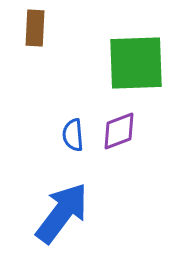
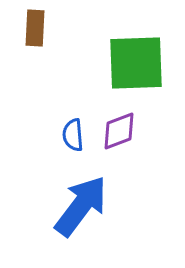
blue arrow: moved 19 px right, 7 px up
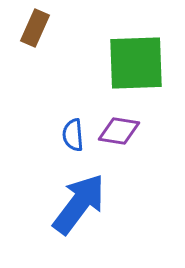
brown rectangle: rotated 21 degrees clockwise
purple diamond: rotated 30 degrees clockwise
blue arrow: moved 2 px left, 2 px up
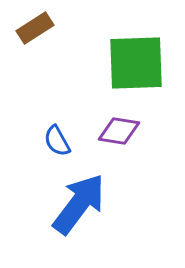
brown rectangle: rotated 33 degrees clockwise
blue semicircle: moved 16 px left, 6 px down; rotated 24 degrees counterclockwise
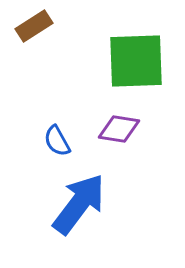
brown rectangle: moved 1 px left, 2 px up
green square: moved 2 px up
purple diamond: moved 2 px up
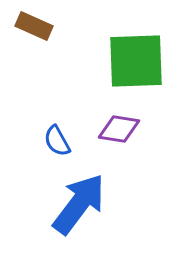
brown rectangle: rotated 57 degrees clockwise
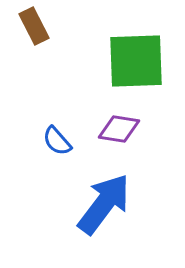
brown rectangle: rotated 39 degrees clockwise
blue semicircle: rotated 12 degrees counterclockwise
blue arrow: moved 25 px right
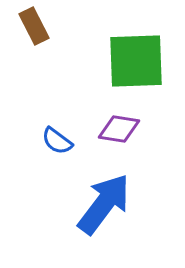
blue semicircle: rotated 12 degrees counterclockwise
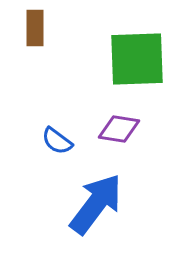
brown rectangle: moved 1 px right, 2 px down; rotated 27 degrees clockwise
green square: moved 1 px right, 2 px up
blue arrow: moved 8 px left
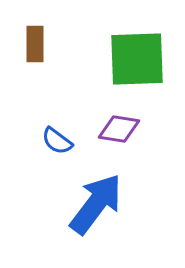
brown rectangle: moved 16 px down
